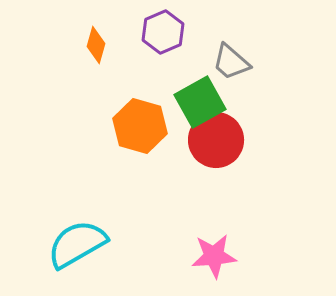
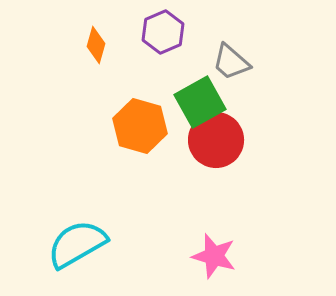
pink star: rotated 21 degrees clockwise
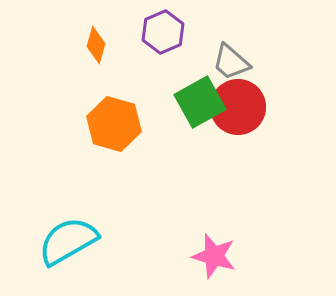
orange hexagon: moved 26 px left, 2 px up
red circle: moved 22 px right, 33 px up
cyan semicircle: moved 9 px left, 3 px up
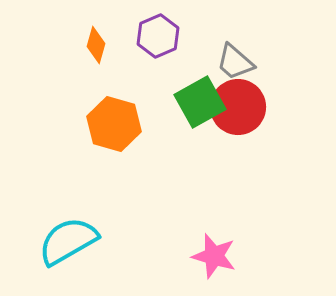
purple hexagon: moved 5 px left, 4 px down
gray trapezoid: moved 4 px right
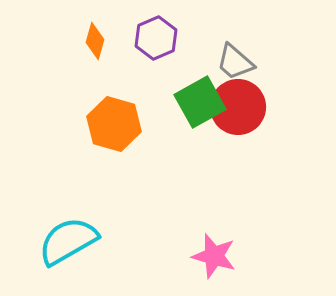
purple hexagon: moved 2 px left, 2 px down
orange diamond: moved 1 px left, 4 px up
